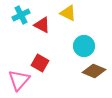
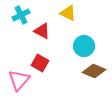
red triangle: moved 6 px down
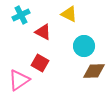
yellow triangle: moved 1 px right, 1 px down
red triangle: moved 1 px right, 1 px down
brown diamond: rotated 25 degrees counterclockwise
pink triangle: rotated 15 degrees clockwise
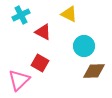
pink triangle: rotated 10 degrees counterclockwise
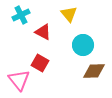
yellow triangle: rotated 24 degrees clockwise
cyan circle: moved 1 px left, 1 px up
pink triangle: rotated 25 degrees counterclockwise
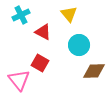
cyan circle: moved 4 px left
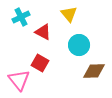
cyan cross: moved 2 px down
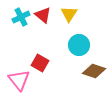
yellow triangle: rotated 12 degrees clockwise
red triangle: moved 17 px up; rotated 12 degrees clockwise
brown diamond: rotated 20 degrees clockwise
